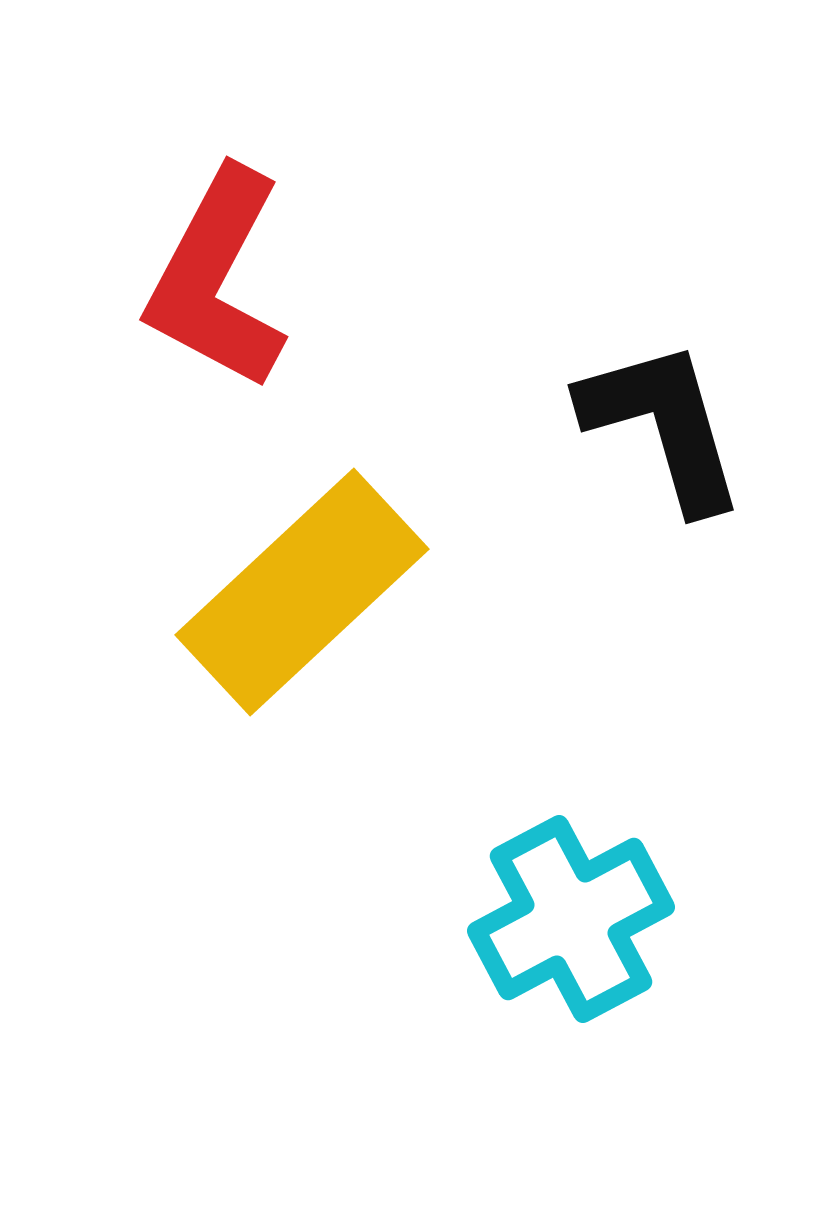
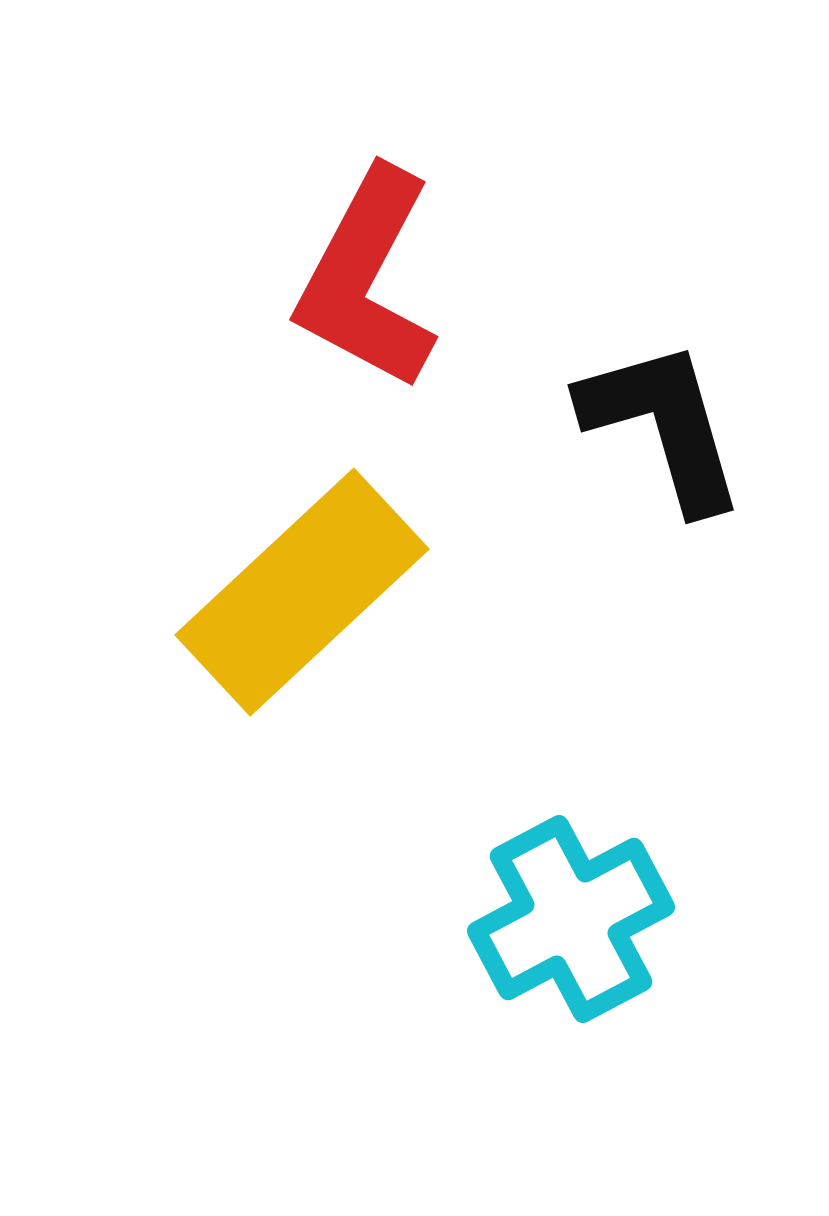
red L-shape: moved 150 px right
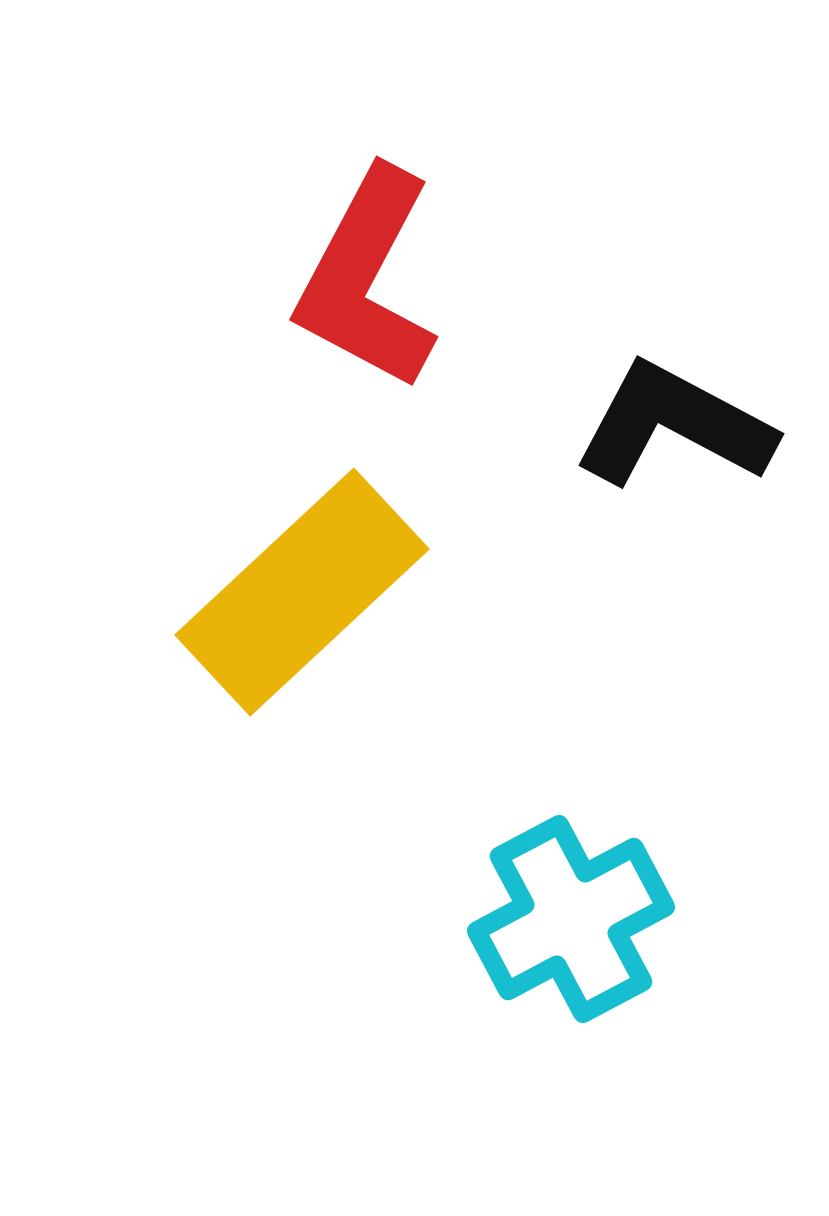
black L-shape: moved 11 px right; rotated 46 degrees counterclockwise
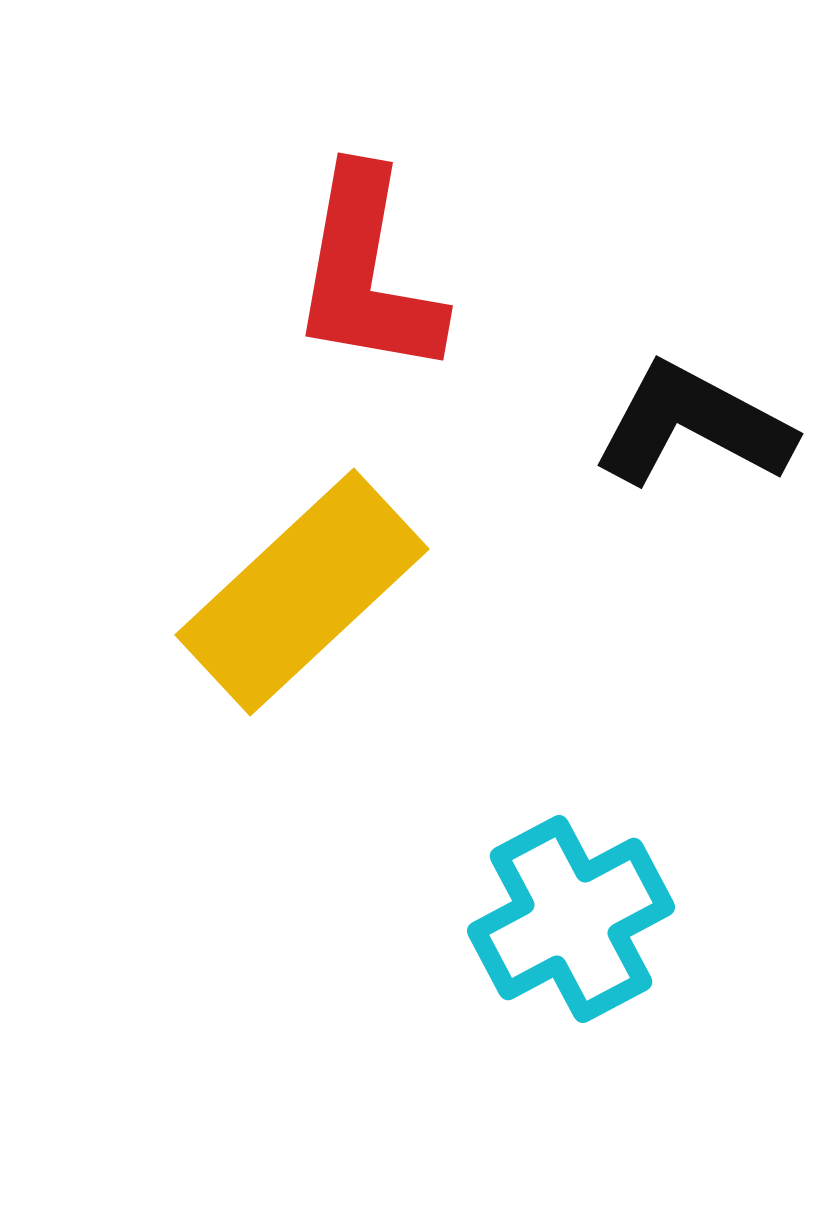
red L-shape: moved 6 px up; rotated 18 degrees counterclockwise
black L-shape: moved 19 px right
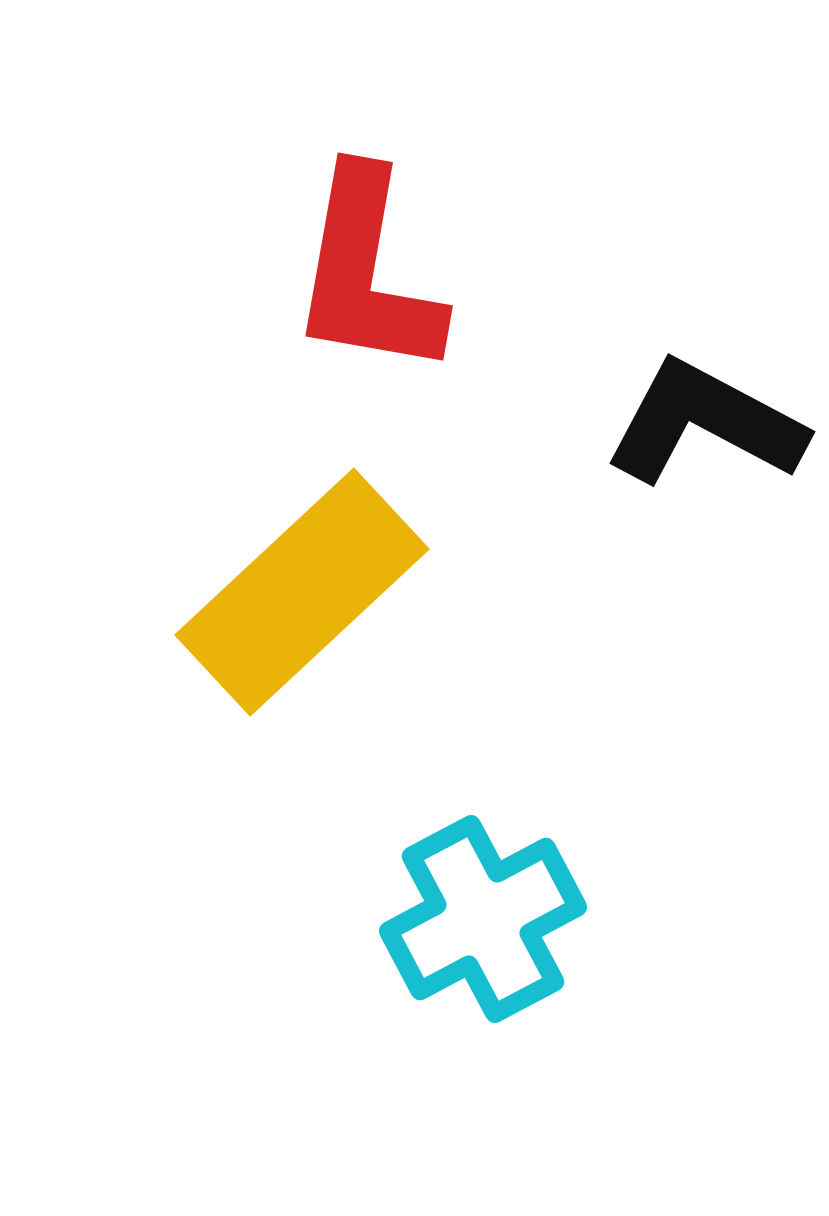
black L-shape: moved 12 px right, 2 px up
cyan cross: moved 88 px left
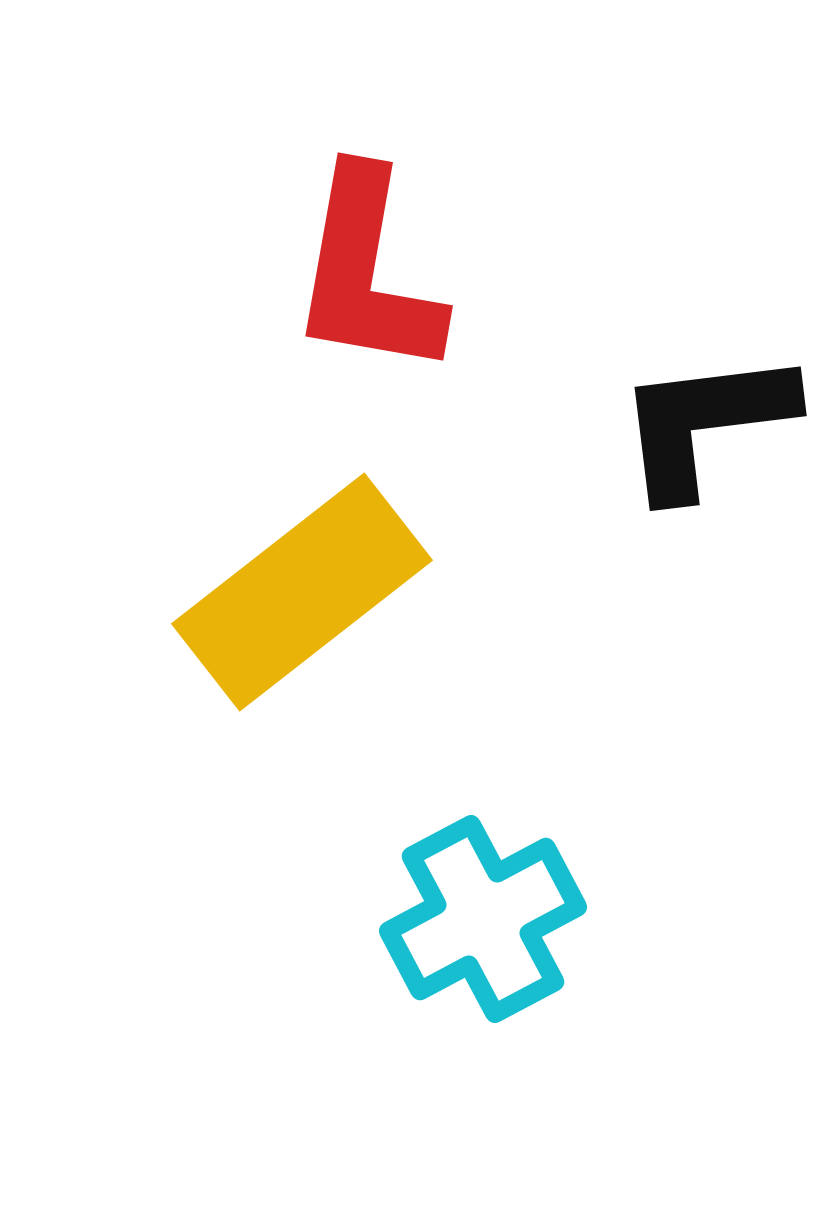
black L-shape: rotated 35 degrees counterclockwise
yellow rectangle: rotated 5 degrees clockwise
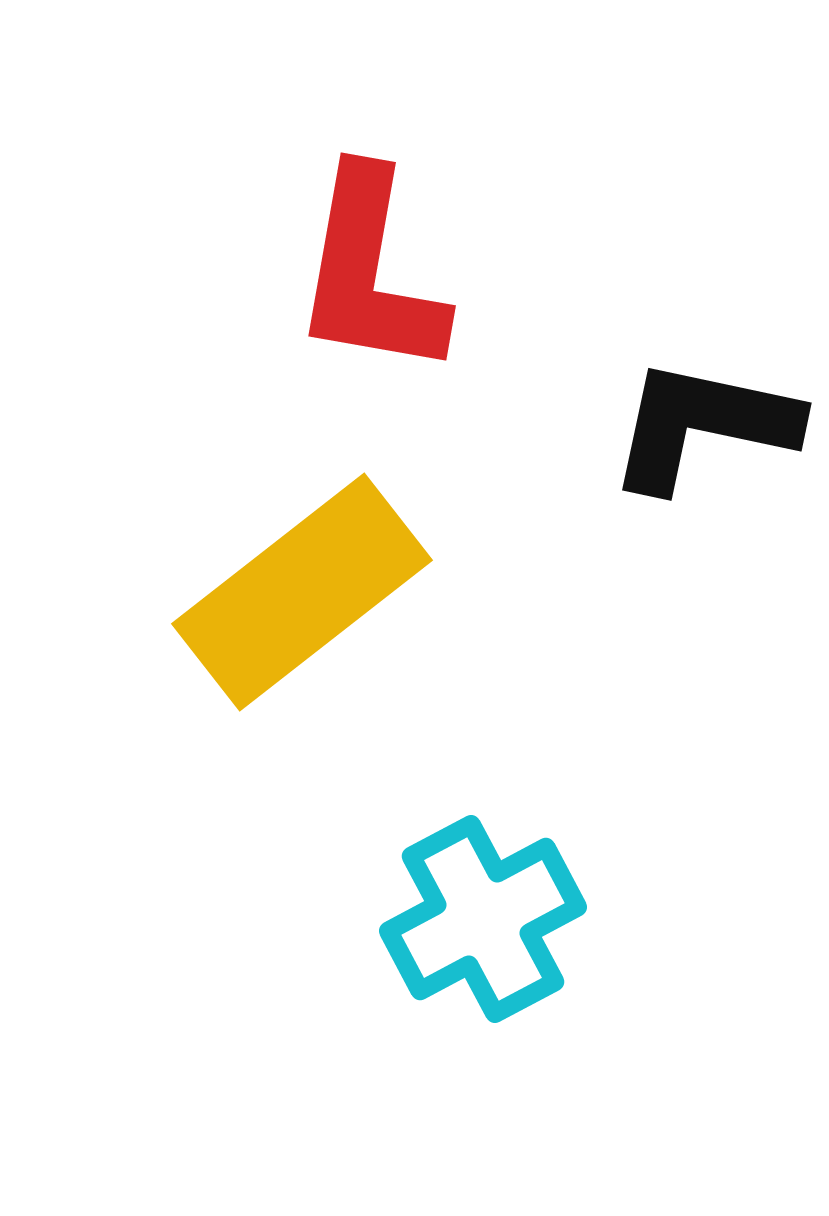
red L-shape: moved 3 px right
black L-shape: moved 2 px left, 2 px down; rotated 19 degrees clockwise
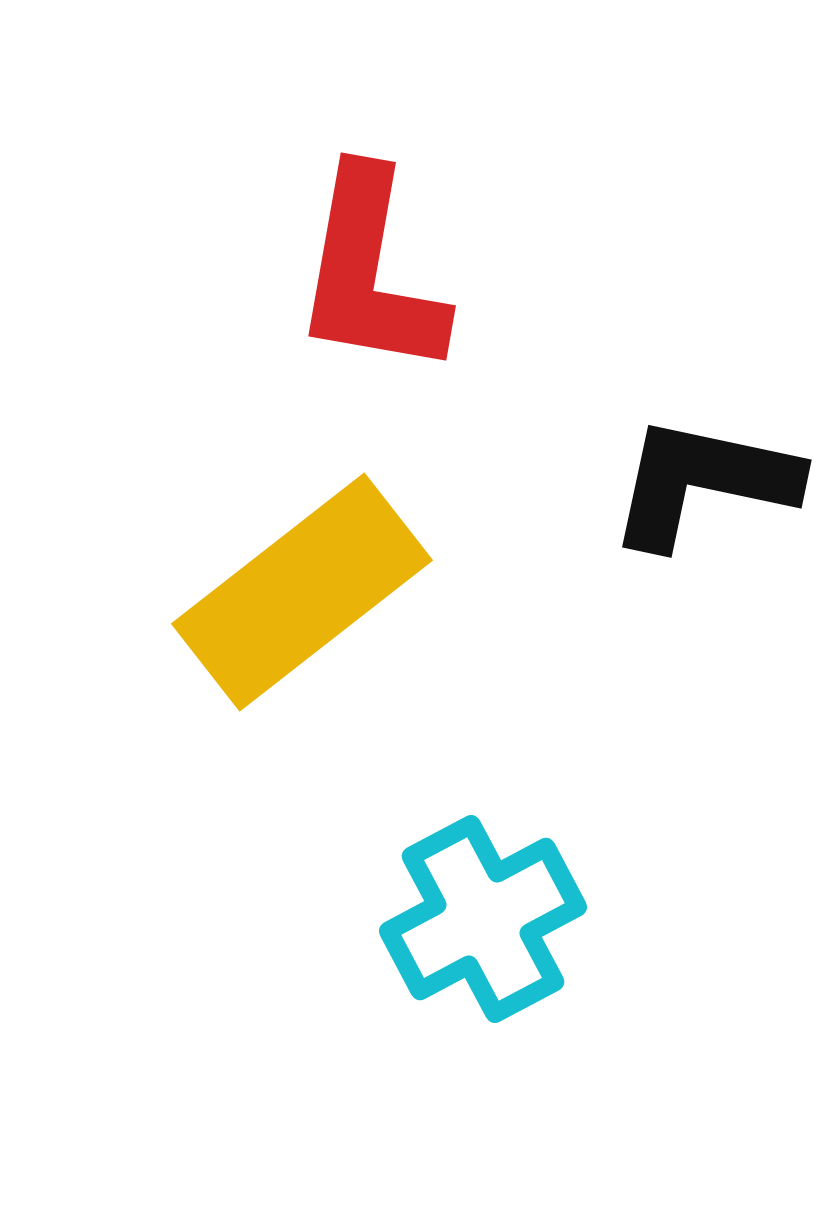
black L-shape: moved 57 px down
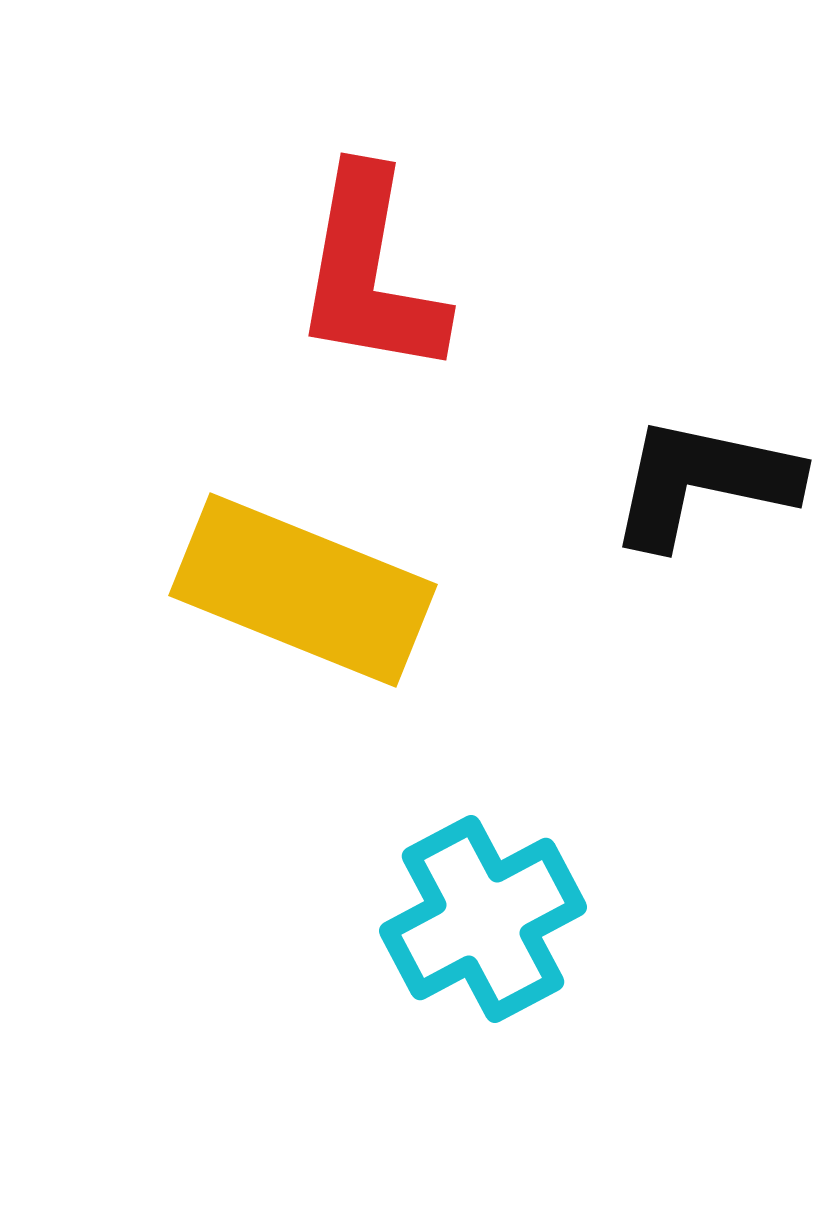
yellow rectangle: moved 1 px right, 2 px up; rotated 60 degrees clockwise
